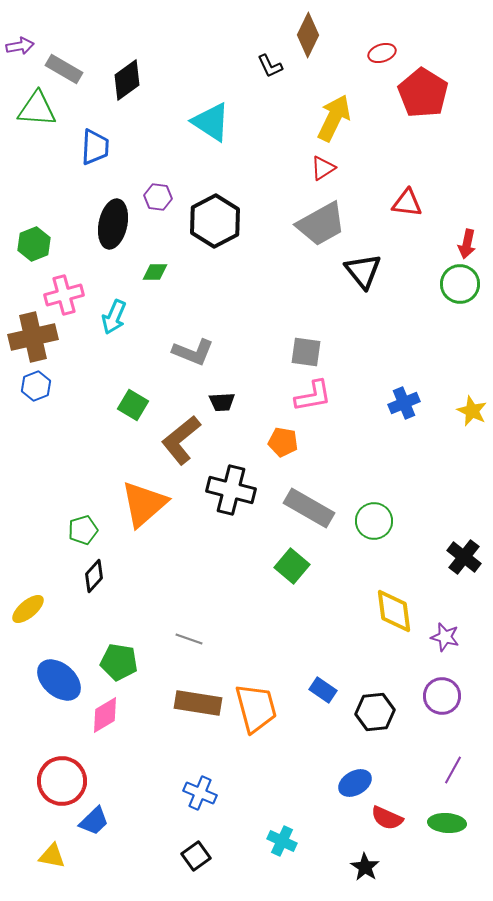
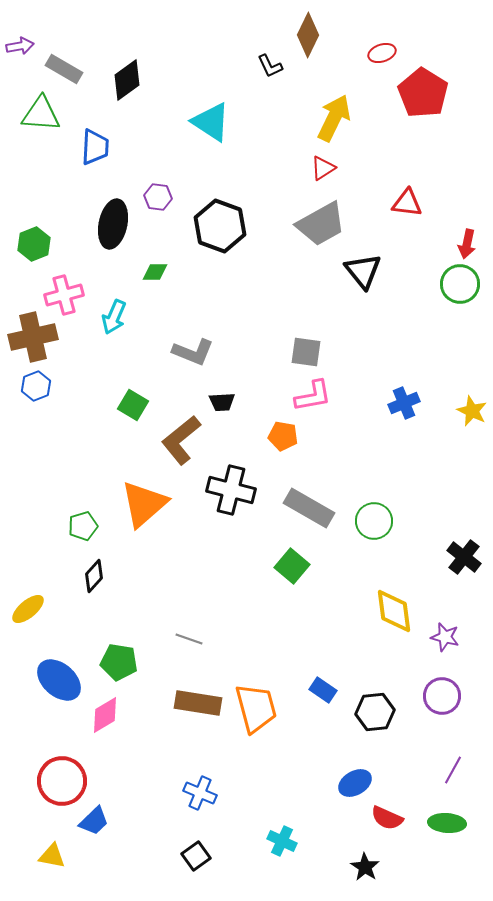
green triangle at (37, 109): moved 4 px right, 5 px down
black hexagon at (215, 221): moved 5 px right, 5 px down; rotated 12 degrees counterclockwise
orange pentagon at (283, 442): moved 6 px up
green pentagon at (83, 530): moved 4 px up
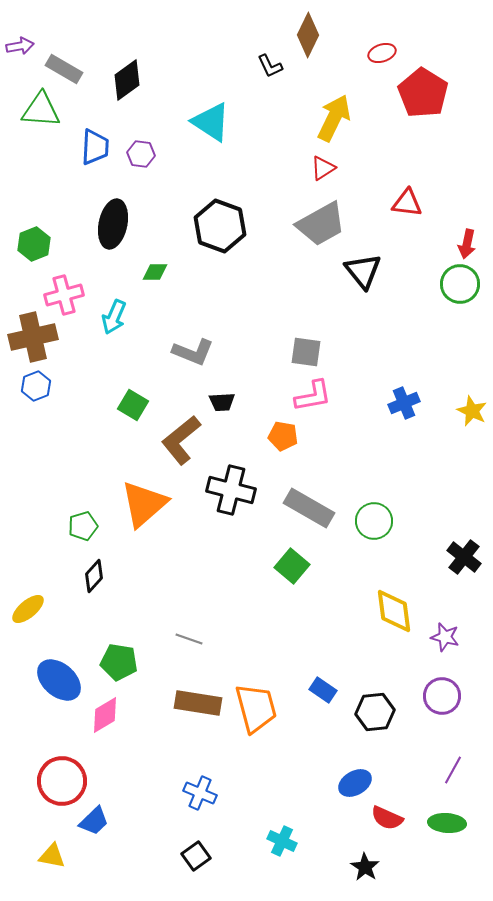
green triangle at (41, 114): moved 4 px up
purple hexagon at (158, 197): moved 17 px left, 43 px up
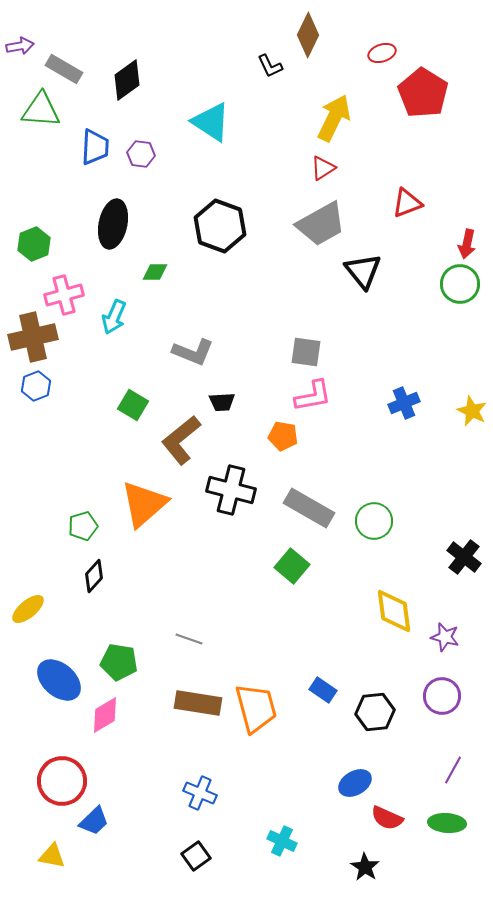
red triangle at (407, 203): rotated 28 degrees counterclockwise
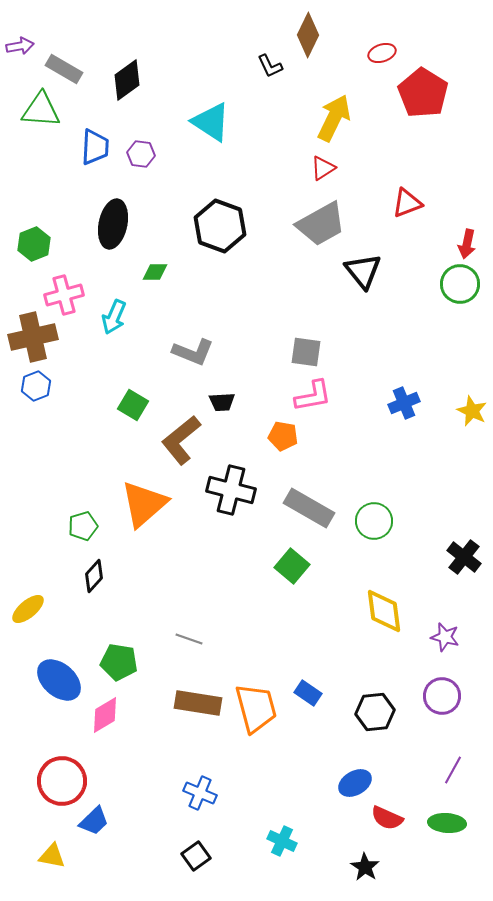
yellow diamond at (394, 611): moved 10 px left
blue rectangle at (323, 690): moved 15 px left, 3 px down
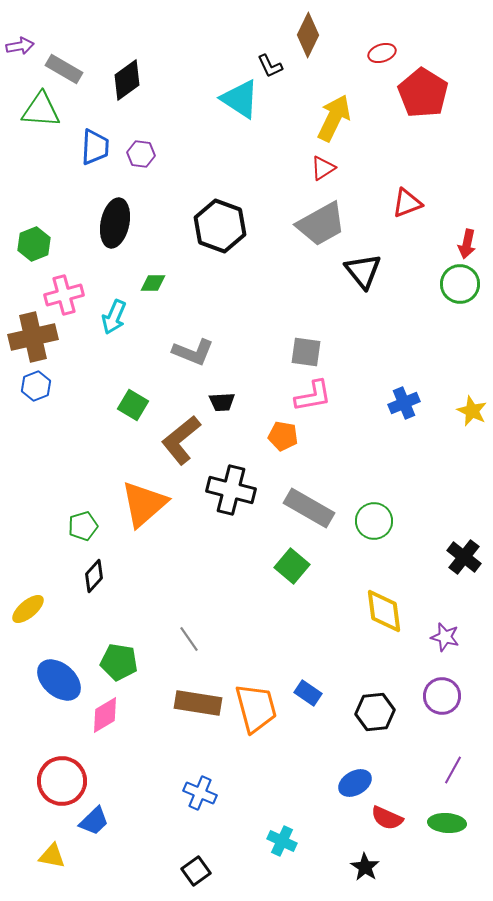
cyan triangle at (211, 122): moved 29 px right, 23 px up
black ellipse at (113, 224): moved 2 px right, 1 px up
green diamond at (155, 272): moved 2 px left, 11 px down
gray line at (189, 639): rotated 36 degrees clockwise
black square at (196, 856): moved 15 px down
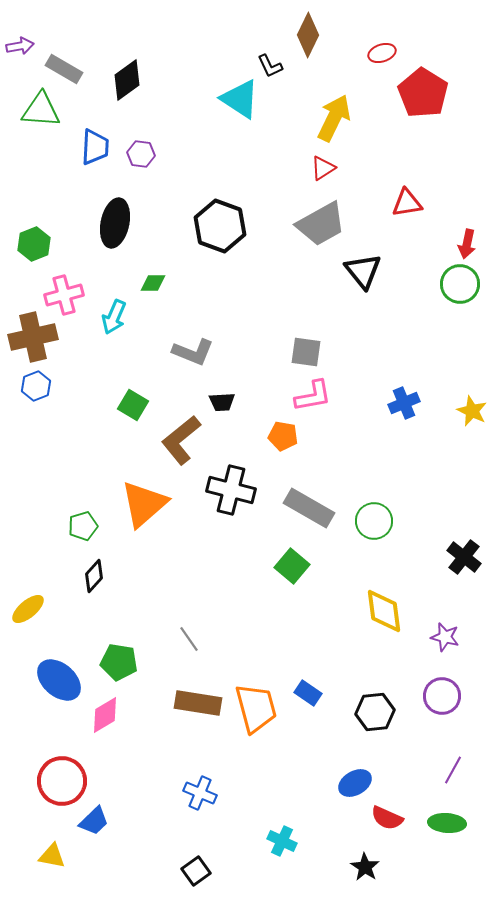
red triangle at (407, 203): rotated 12 degrees clockwise
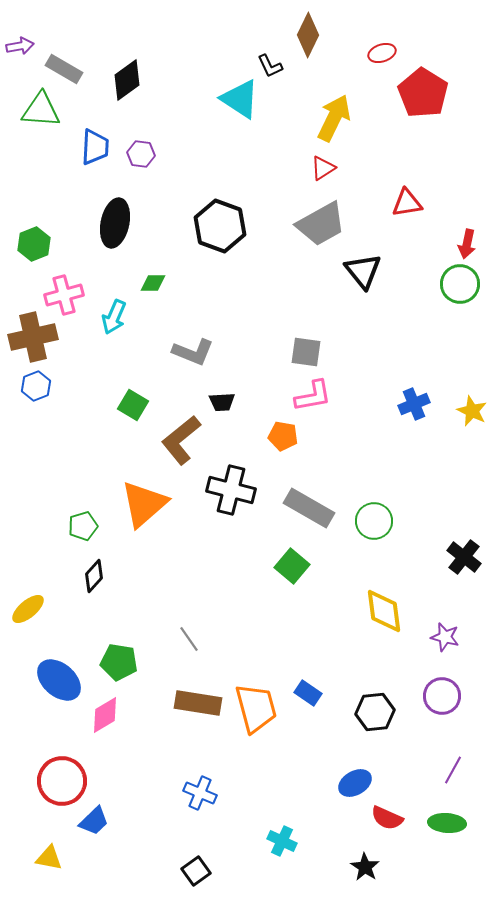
blue cross at (404, 403): moved 10 px right, 1 px down
yellow triangle at (52, 856): moved 3 px left, 2 px down
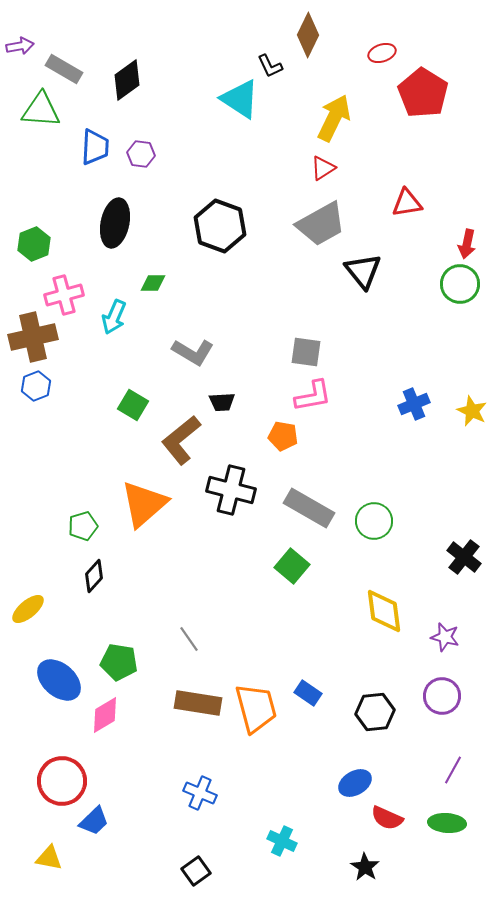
gray L-shape at (193, 352): rotated 9 degrees clockwise
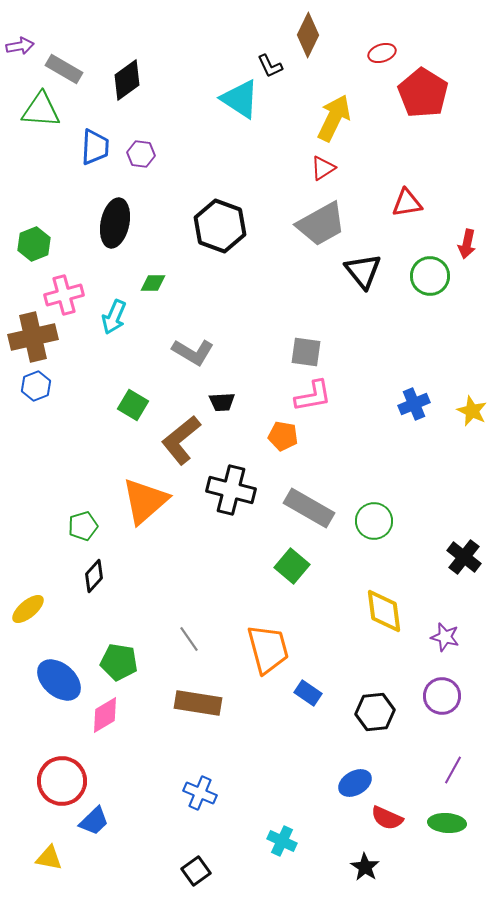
green circle at (460, 284): moved 30 px left, 8 px up
orange triangle at (144, 504): moved 1 px right, 3 px up
orange trapezoid at (256, 708): moved 12 px right, 59 px up
